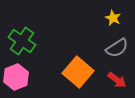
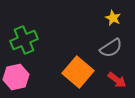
green cross: moved 2 px right, 1 px up; rotated 32 degrees clockwise
gray semicircle: moved 6 px left
pink hexagon: rotated 10 degrees clockwise
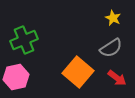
red arrow: moved 2 px up
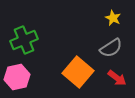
pink hexagon: moved 1 px right
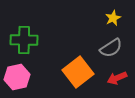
yellow star: rotated 21 degrees clockwise
green cross: rotated 24 degrees clockwise
orange square: rotated 12 degrees clockwise
red arrow: rotated 120 degrees clockwise
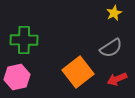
yellow star: moved 1 px right, 5 px up
red arrow: moved 1 px down
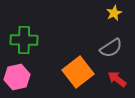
red arrow: rotated 60 degrees clockwise
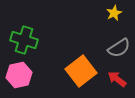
green cross: rotated 16 degrees clockwise
gray semicircle: moved 8 px right
orange square: moved 3 px right, 1 px up
pink hexagon: moved 2 px right, 2 px up
